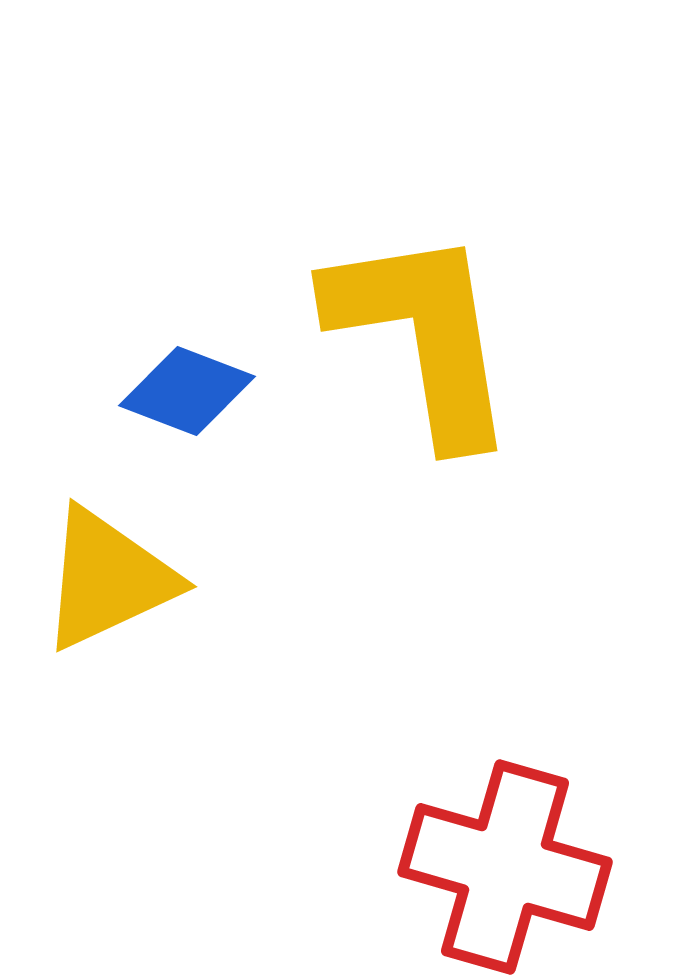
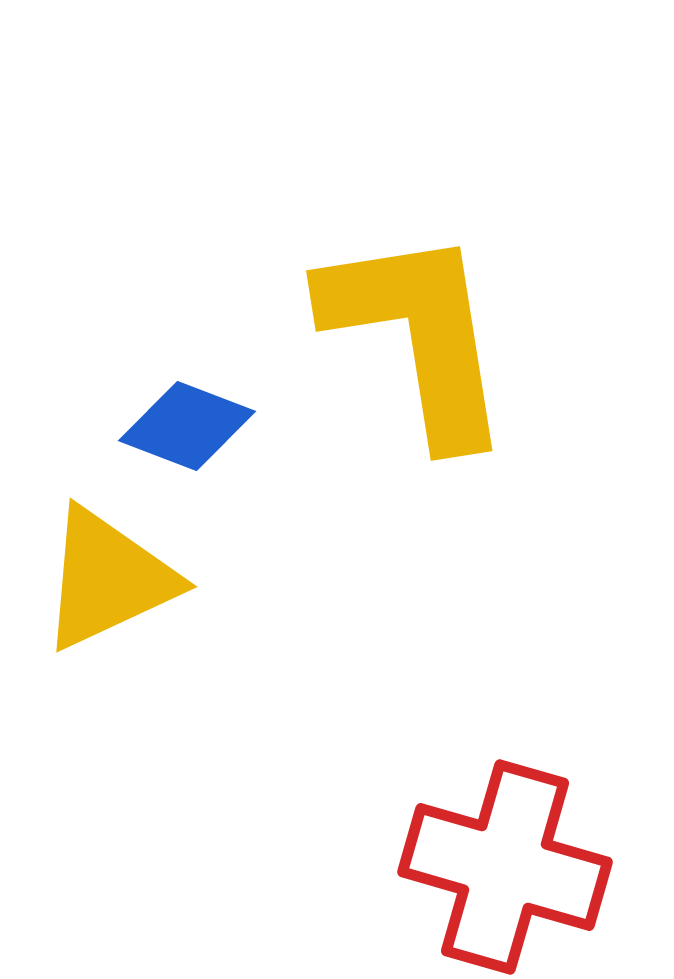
yellow L-shape: moved 5 px left
blue diamond: moved 35 px down
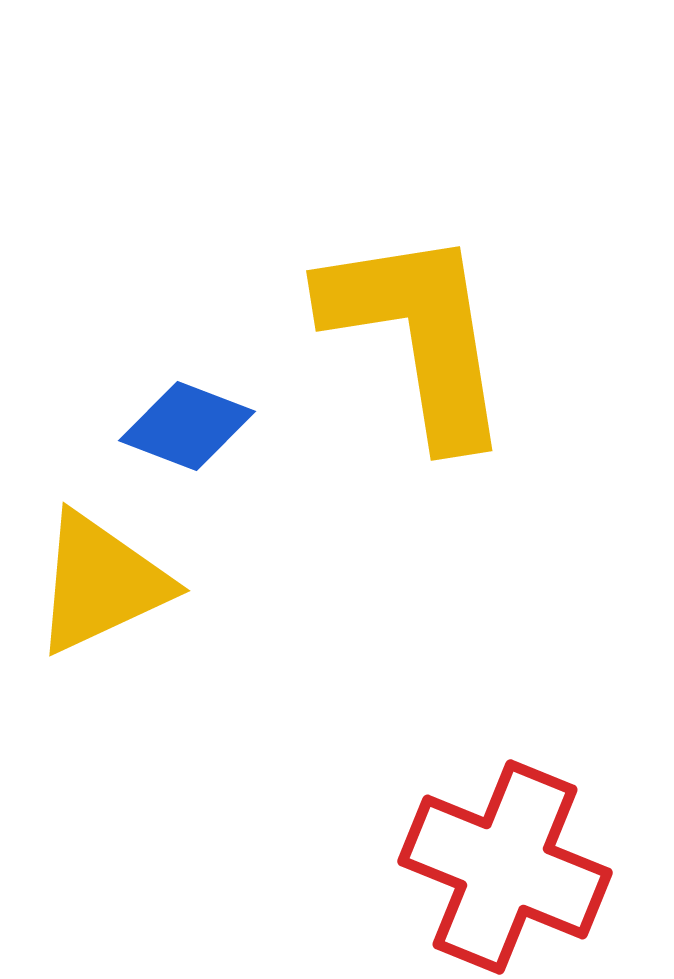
yellow triangle: moved 7 px left, 4 px down
red cross: rotated 6 degrees clockwise
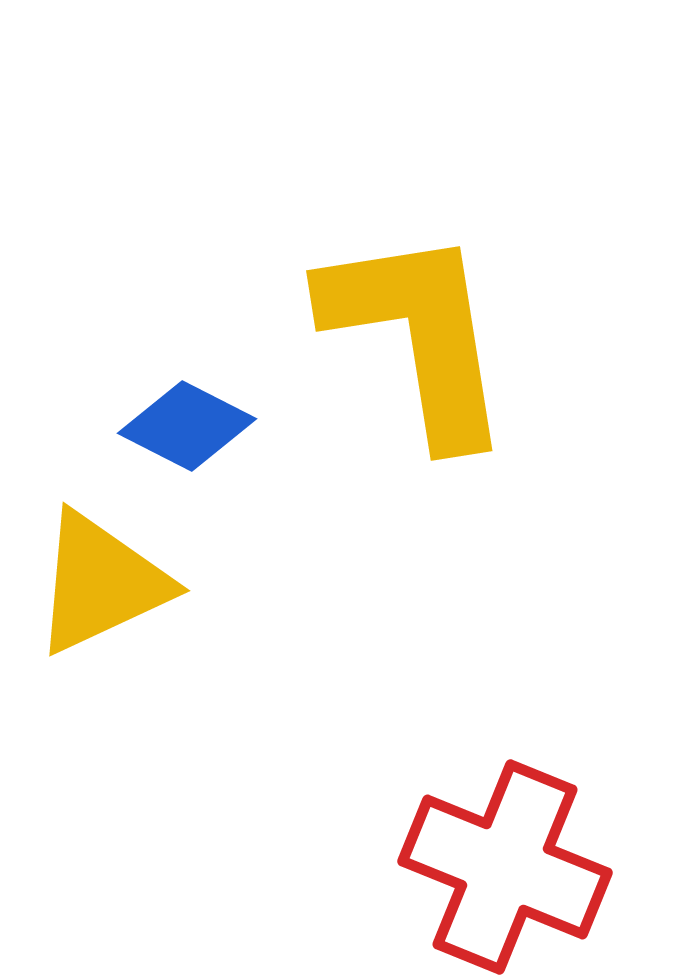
blue diamond: rotated 6 degrees clockwise
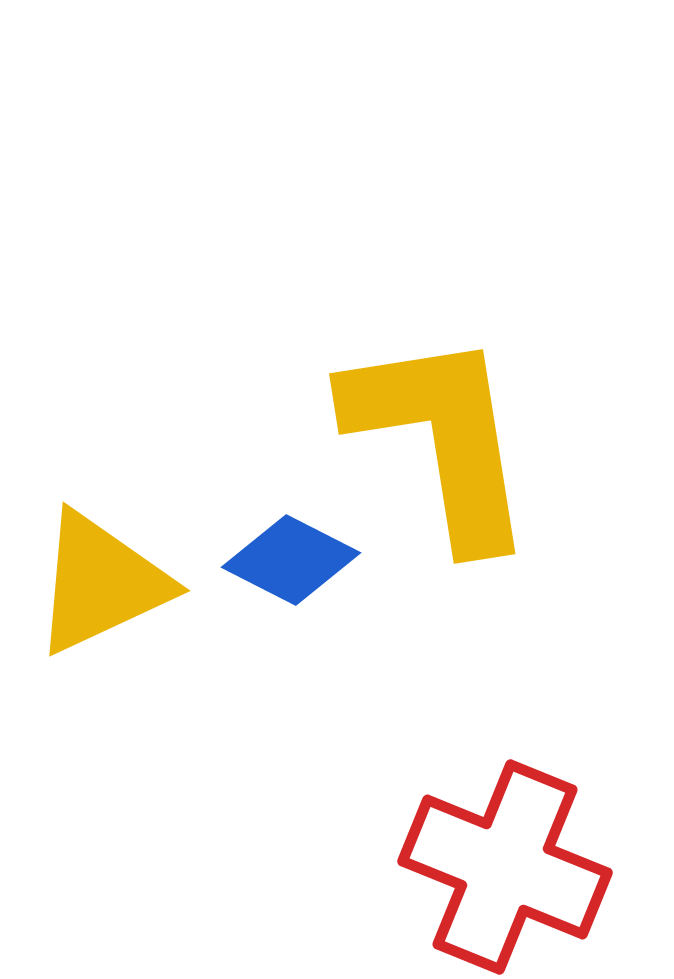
yellow L-shape: moved 23 px right, 103 px down
blue diamond: moved 104 px right, 134 px down
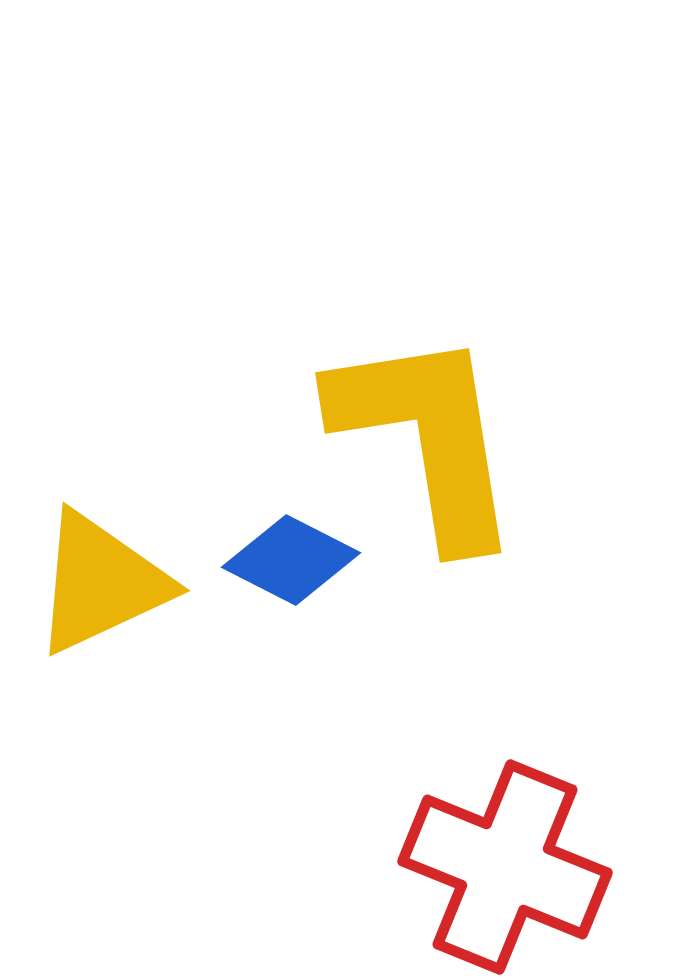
yellow L-shape: moved 14 px left, 1 px up
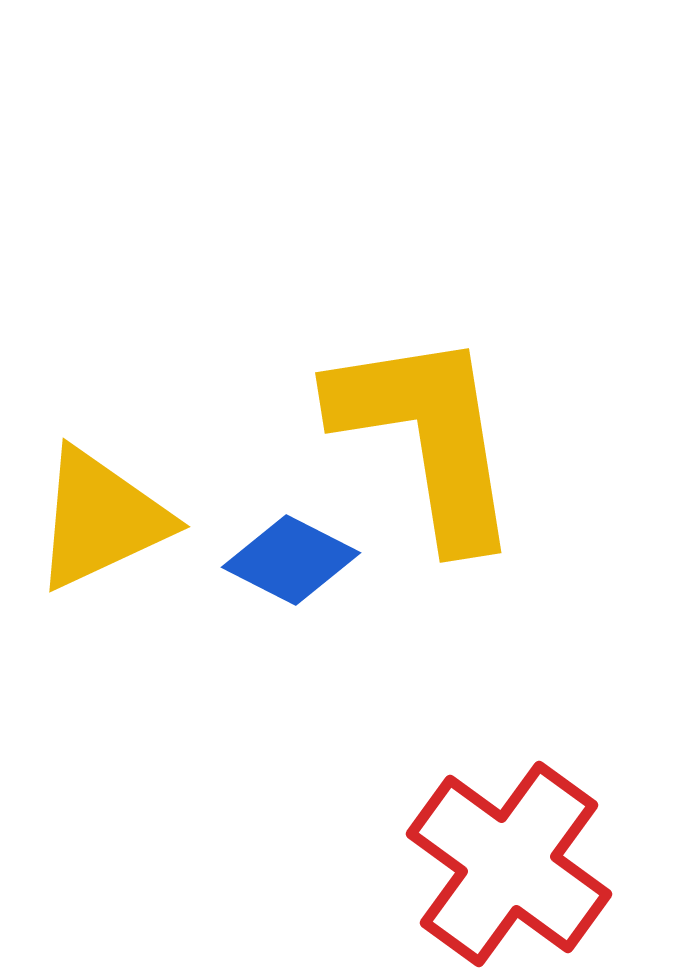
yellow triangle: moved 64 px up
red cross: moved 4 px right, 3 px up; rotated 14 degrees clockwise
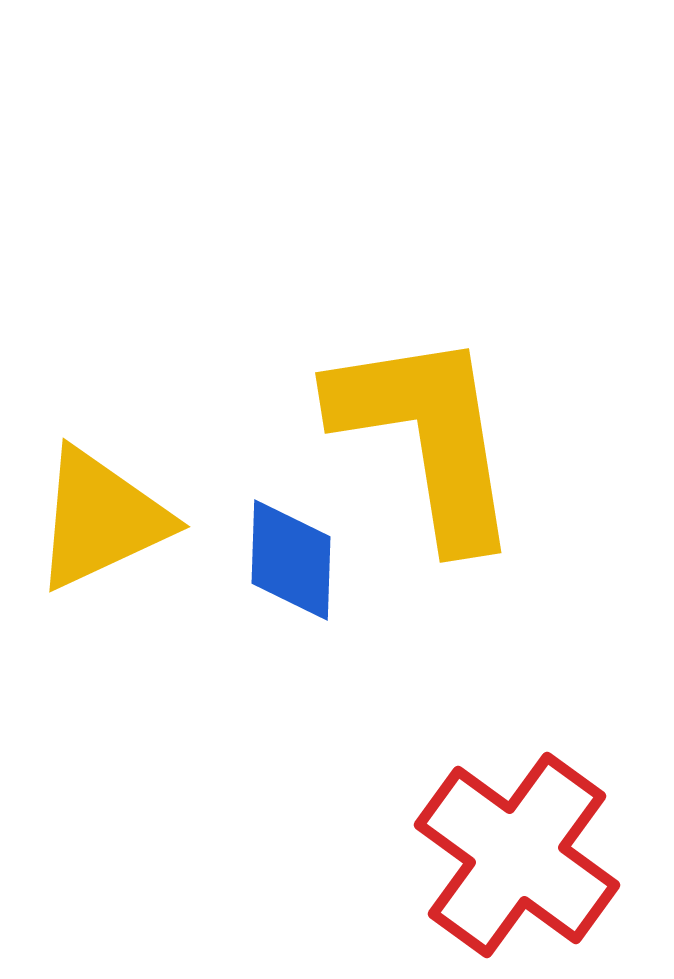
blue diamond: rotated 65 degrees clockwise
red cross: moved 8 px right, 9 px up
